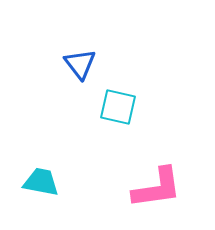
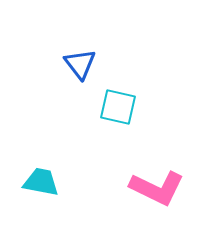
pink L-shape: rotated 34 degrees clockwise
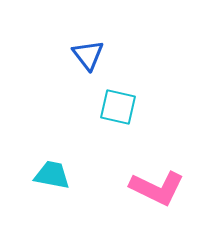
blue triangle: moved 8 px right, 9 px up
cyan trapezoid: moved 11 px right, 7 px up
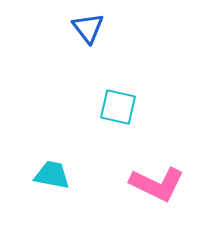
blue triangle: moved 27 px up
pink L-shape: moved 4 px up
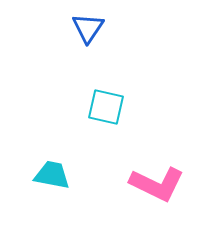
blue triangle: rotated 12 degrees clockwise
cyan square: moved 12 px left
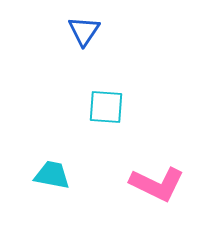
blue triangle: moved 4 px left, 3 px down
cyan square: rotated 9 degrees counterclockwise
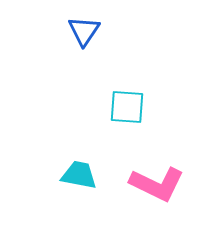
cyan square: moved 21 px right
cyan trapezoid: moved 27 px right
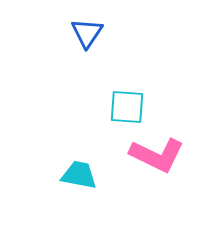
blue triangle: moved 3 px right, 2 px down
pink L-shape: moved 29 px up
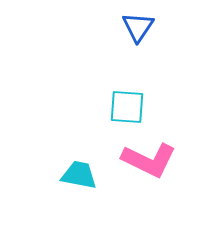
blue triangle: moved 51 px right, 6 px up
pink L-shape: moved 8 px left, 5 px down
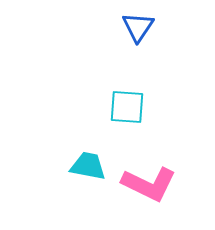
pink L-shape: moved 24 px down
cyan trapezoid: moved 9 px right, 9 px up
